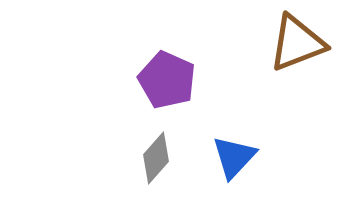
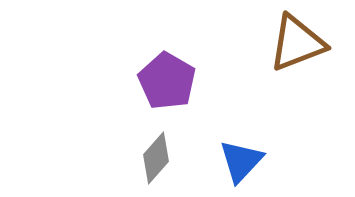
purple pentagon: moved 1 px down; rotated 6 degrees clockwise
blue triangle: moved 7 px right, 4 px down
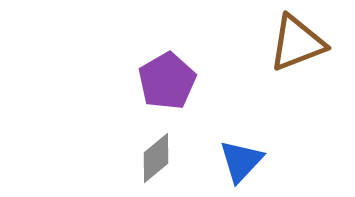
purple pentagon: rotated 12 degrees clockwise
gray diamond: rotated 9 degrees clockwise
